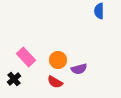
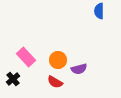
black cross: moved 1 px left
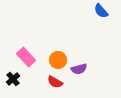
blue semicircle: moved 2 px right; rotated 42 degrees counterclockwise
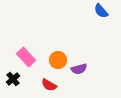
red semicircle: moved 6 px left, 3 px down
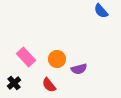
orange circle: moved 1 px left, 1 px up
black cross: moved 1 px right, 4 px down
red semicircle: rotated 21 degrees clockwise
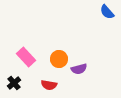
blue semicircle: moved 6 px right, 1 px down
orange circle: moved 2 px right
red semicircle: rotated 42 degrees counterclockwise
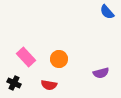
purple semicircle: moved 22 px right, 4 px down
black cross: rotated 24 degrees counterclockwise
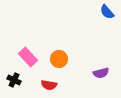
pink rectangle: moved 2 px right
black cross: moved 3 px up
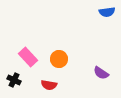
blue semicircle: rotated 56 degrees counterclockwise
purple semicircle: rotated 49 degrees clockwise
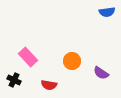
orange circle: moved 13 px right, 2 px down
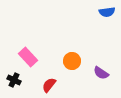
red semicircle: rotated 119 degrees clockwise
